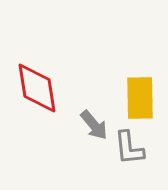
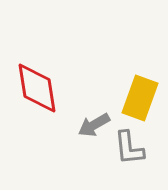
yellow rectangle: rotated 21 degrees clockwise
gray arrow: rotated 100 degrees clockwise
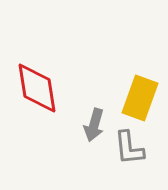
gray arrow: rotated 44 degrees counterclockwise
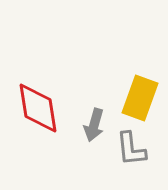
red diamond: moved 1 px right, 20 px down
gray L-shape: moved 2 px right, 1 px down
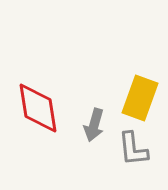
gray L-shape: moved 2 px right
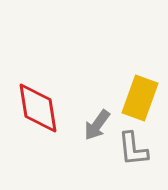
gray arrow: moved 3 px right; rotated 20 degrees clockwise
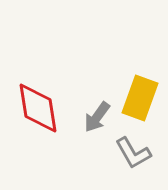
gray arrow: moved 8 px up
gray L-shape: moved 4 px down; rotated 24 degrees counterclockwise
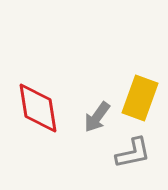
gray L-shape: rotated 72 degrees counterclockwise
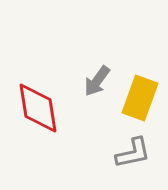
gray arrow: moved 36 px up
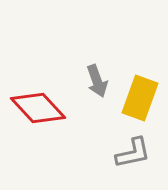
gray arrow: rotated 56 degrees counterclockwise
red diamond: rotated 34 degrees counterclockwise
